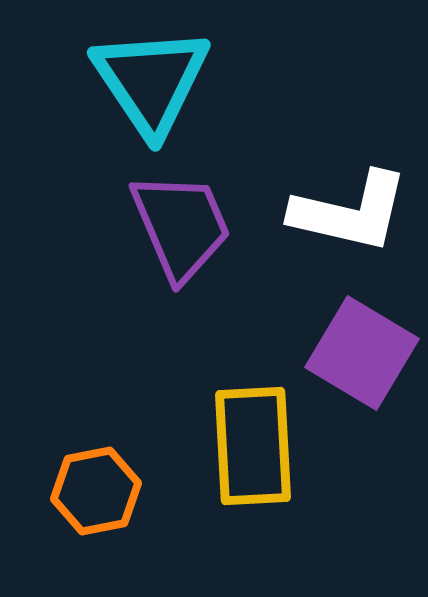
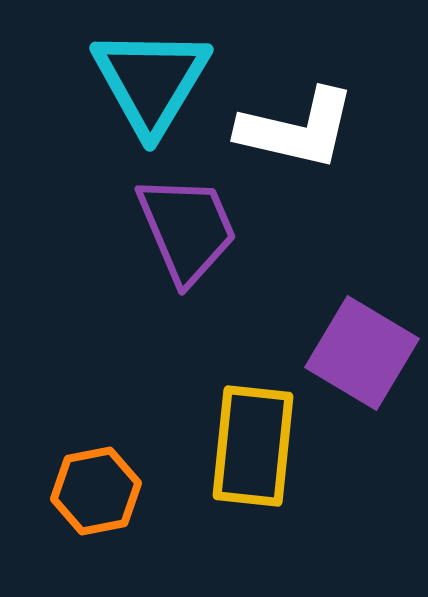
cyan triangle: rotated 5 degrees clockwise
white L-shape: moved 53 px left, 83 px up
purple trapezoid: moved 6 px right, 3 px down
yellow rectangle: rotated 9 degrees clockwise
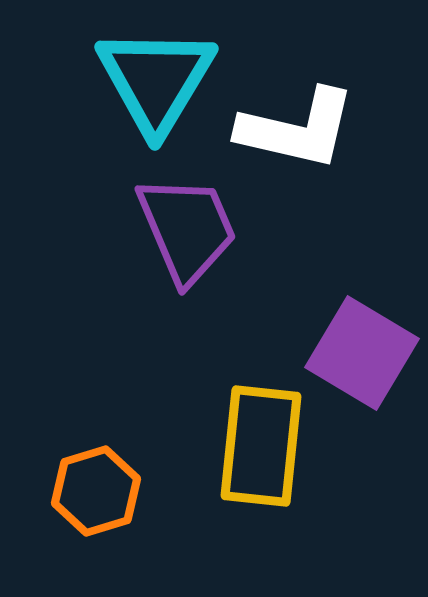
cyan triangle: moved 5 px right, 1 px up
yellow rectangle: moved 8 px right
orange hexagon: rotated 6 degrees counterclockwise
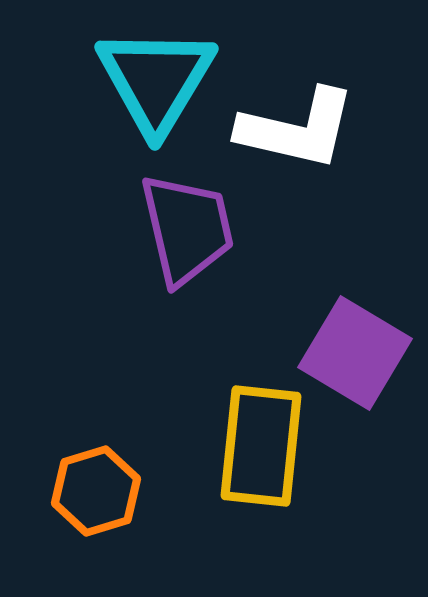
purple trapezoid: rotated 10 degrees clockwise
purple square: moved 7 px left
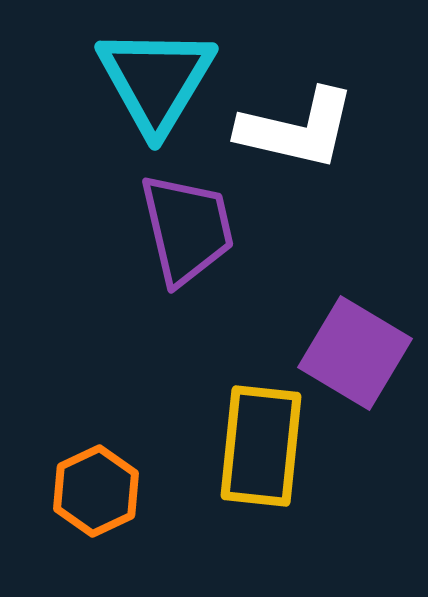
orange hexagon: rotated 8 degrees counterclockwise
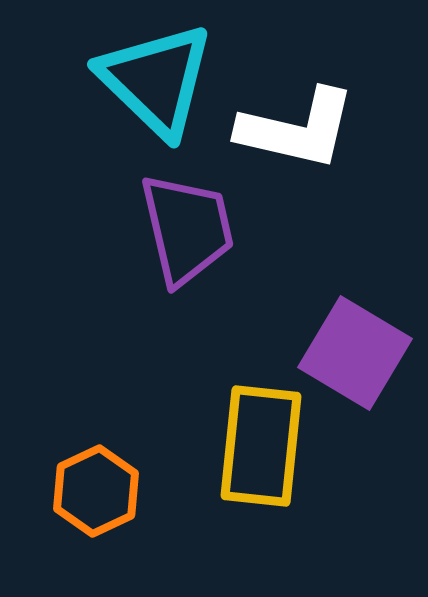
cyan triangle: rotated 17 degrees counterclockwise
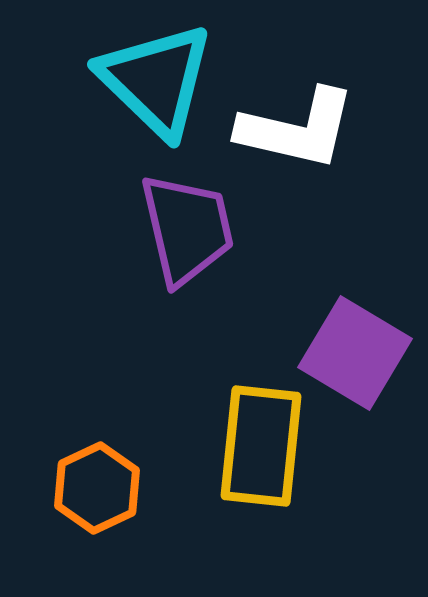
orange hexagon: moved 1 px right, 3 px up
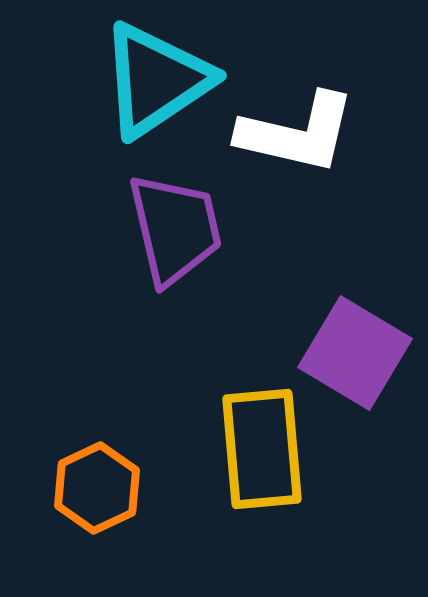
cyan triangle: rotated 42 degrees clockwise
white L-shape: moved 4 px down
purple trapezoid: moved 12 px left
yellow rectangle: moved 1 px right, 3 px down; rotated 11 degrees counterclockwise
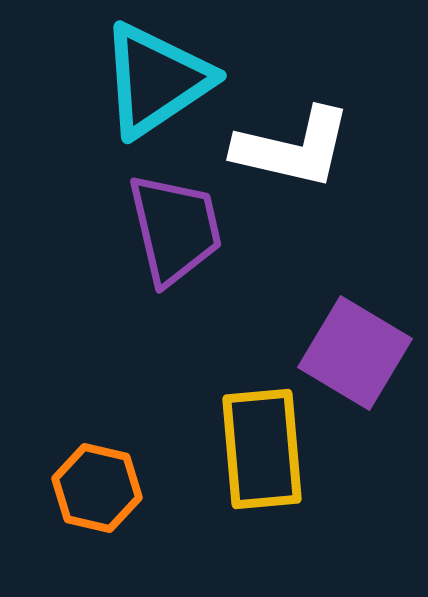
white L-shape: moved 4 px left, 15 px down
orange hexagon: rotated 22 degrees counterclockwise
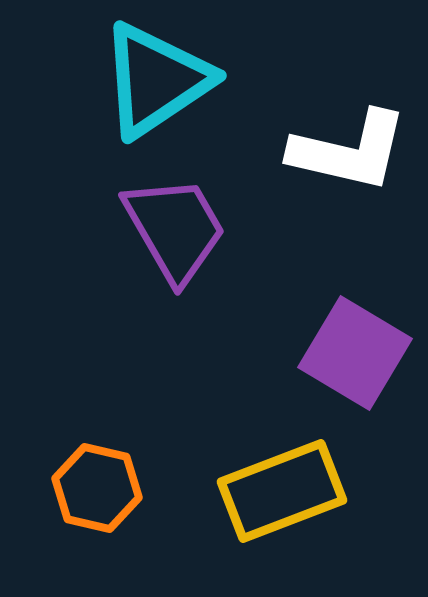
white L-shape: moved 56 px right, 3 px down
purple trapezoid: rotated 17 degrees counterclockwise
yellow rectangle: moved 20 px right, 42 px down; rotated 74 degrees clockwise
